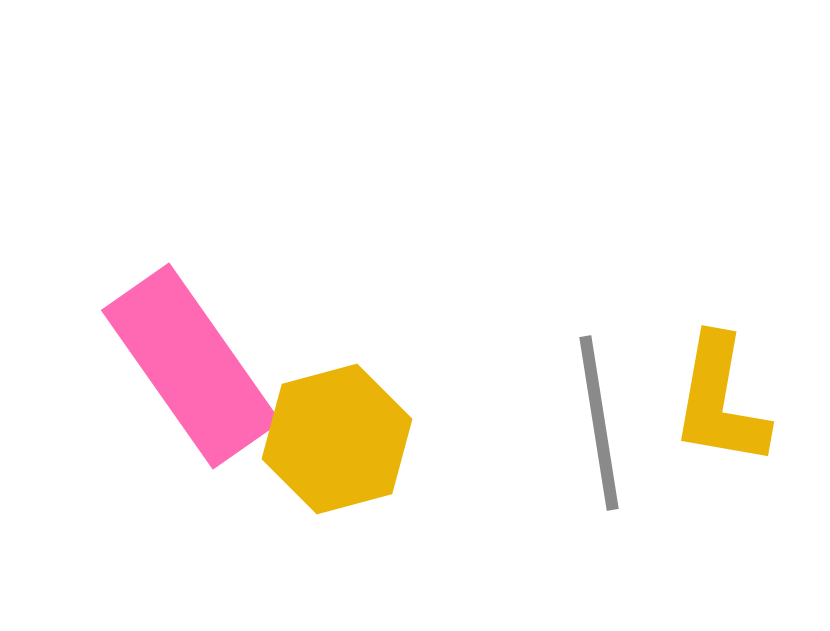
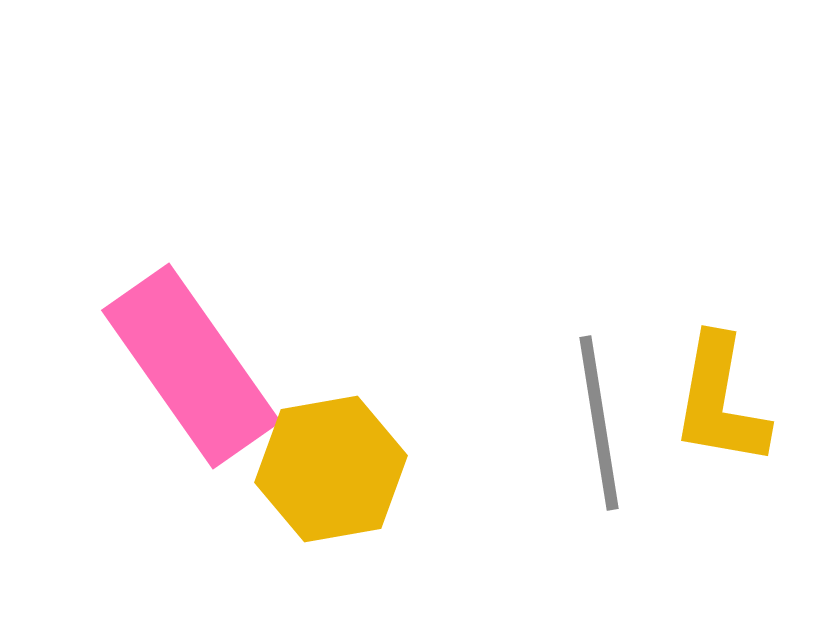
yellow hexagon: moved 6 px left, 30 px down; rotated 5 degrees clockwise
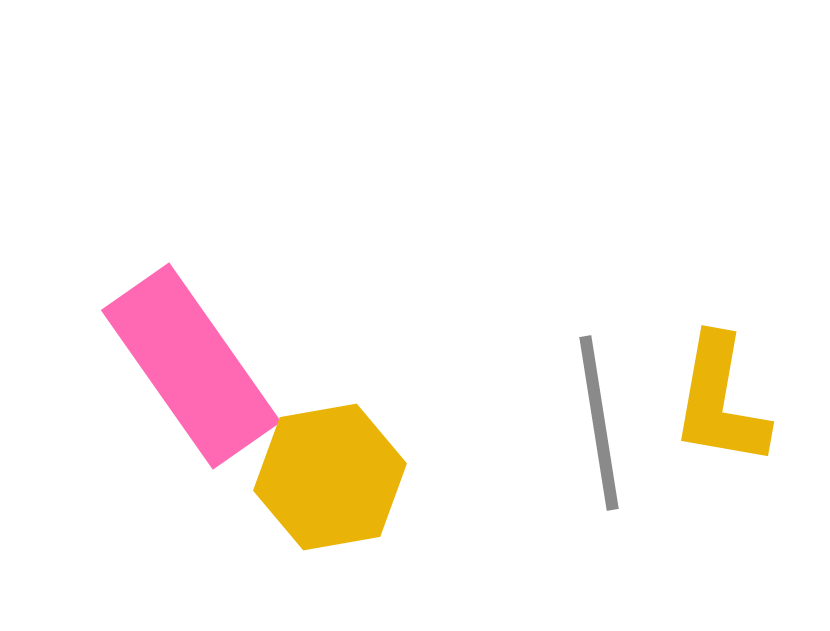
yellow hexagon: moved 1 px left, 8 px down
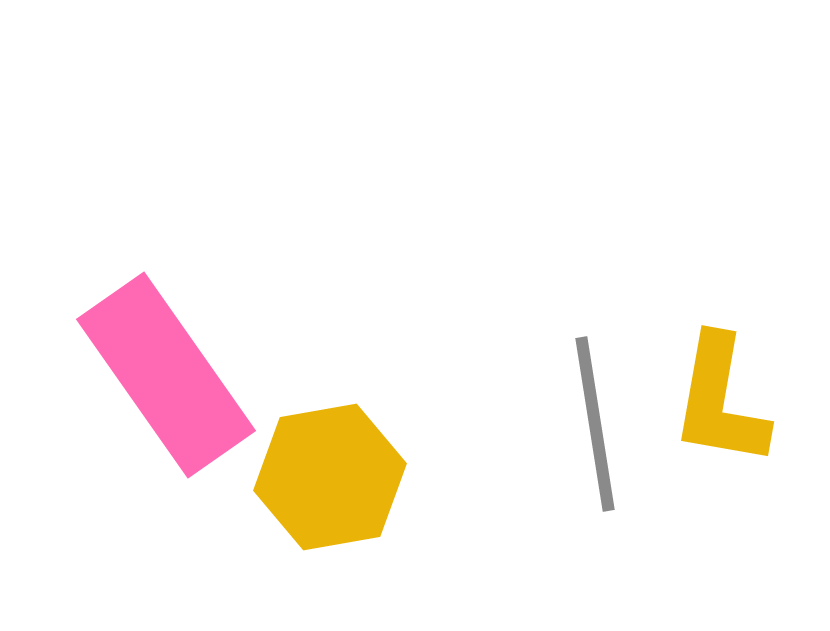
pink rectangle: moved 25 px left, 9 px down
gray line: moved 4 px left, 1 px down
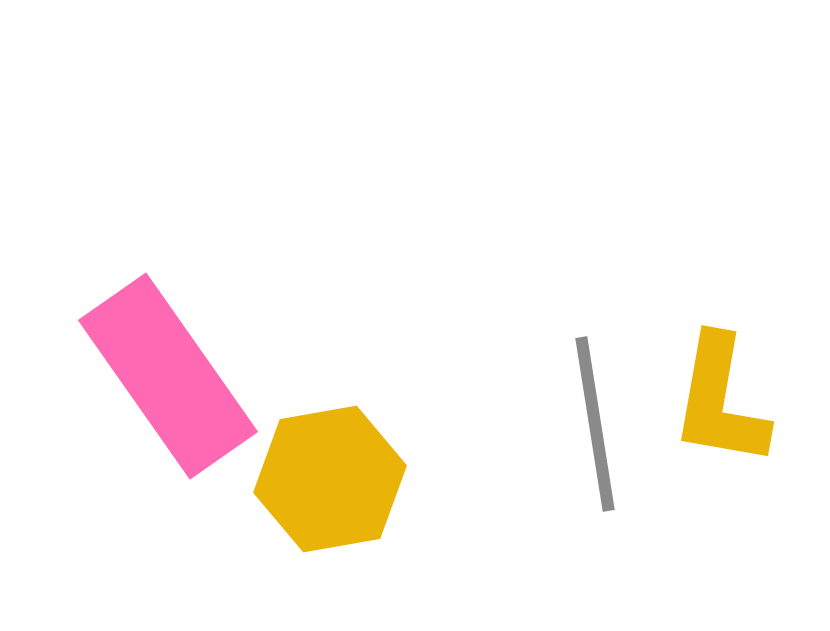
pink rectangle: moved 2 px right, 1 px down
yellow hexagon: moved 2 px down
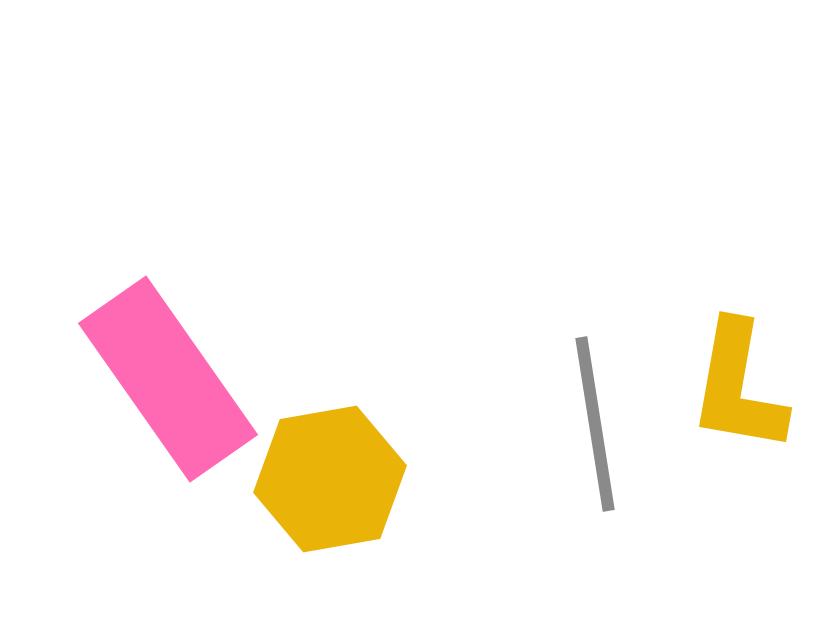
pink rectangle: moved 3 px down
yellow L-shape: moved 18 px right, 14 px up
